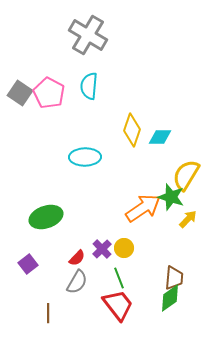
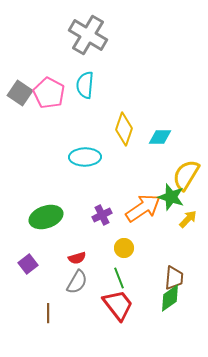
cyan semicircle: moved 4 px left, 1 px up
yellow diamond: moved 8 px left, 1 px up
purple cross: moved 34 px up; rotated 18 degrees clockwise
red semicircle: rotated 30 degrees clockwise
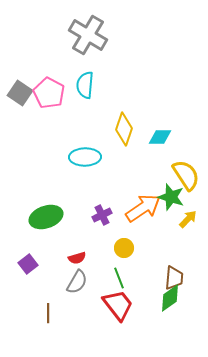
yellow semicircle: rotated 116 degrees clockwise
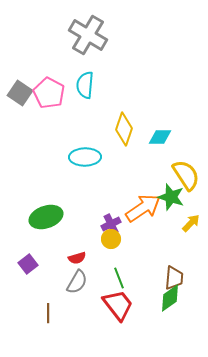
purple cross: moved 9 px right, 9 px down
yellow arrow: moved 3 px right, 4 px down
yellow circle: moved 13 px left, 9 px up
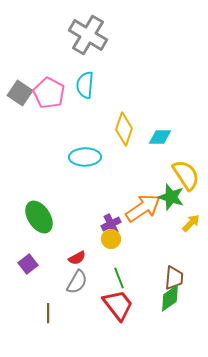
green ellipse: moved 7 px left; rotated 76 degrees clockwise
red semicircle: rotated 12 degrees counterclockwise
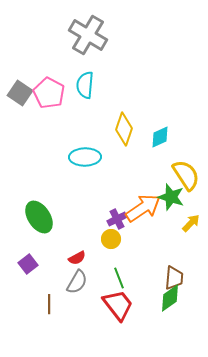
cyan diamond: rotated 25 degrees counterclockwise
purple cross: moved 6 px right, 5 px up
brown line: moved 1 px right, 9 px up
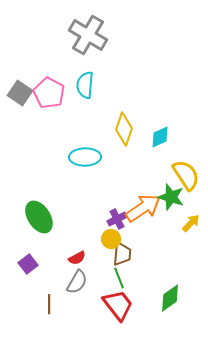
brown trapezoid: moved 52 px left, 24 px up
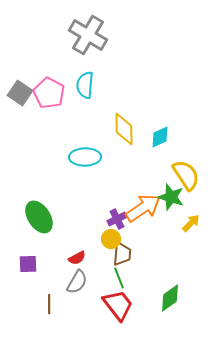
yellow diamond: rotated 20 degrees counterclockwise
purple square: rotated 36 degrees clockwise
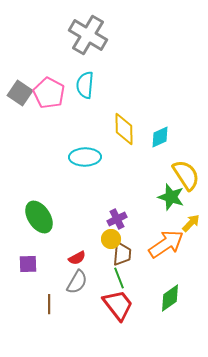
orange arrow: moved 23 px right, 36 px down
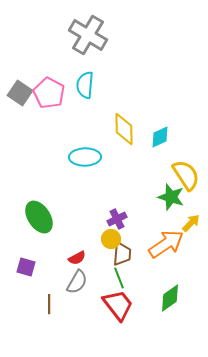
purple square: moved 2 px left, 3 px down; rotated 18 degrees clockwise
